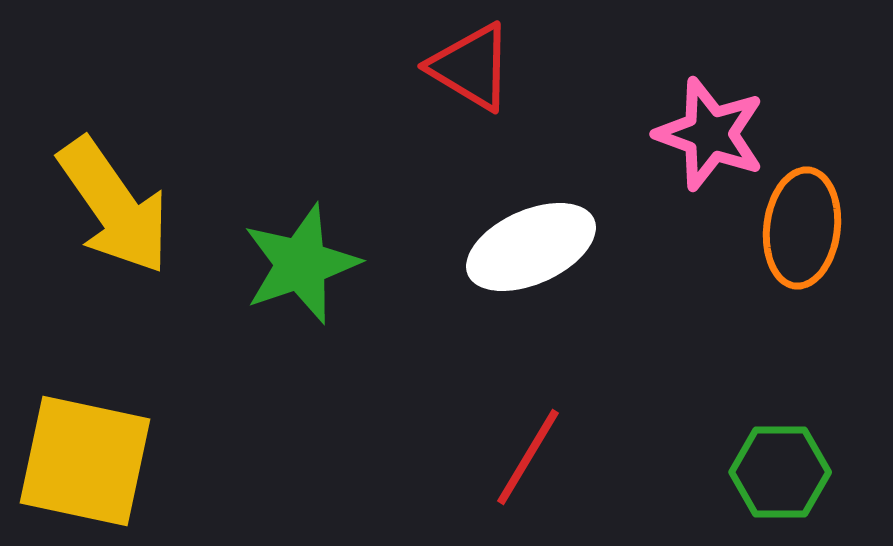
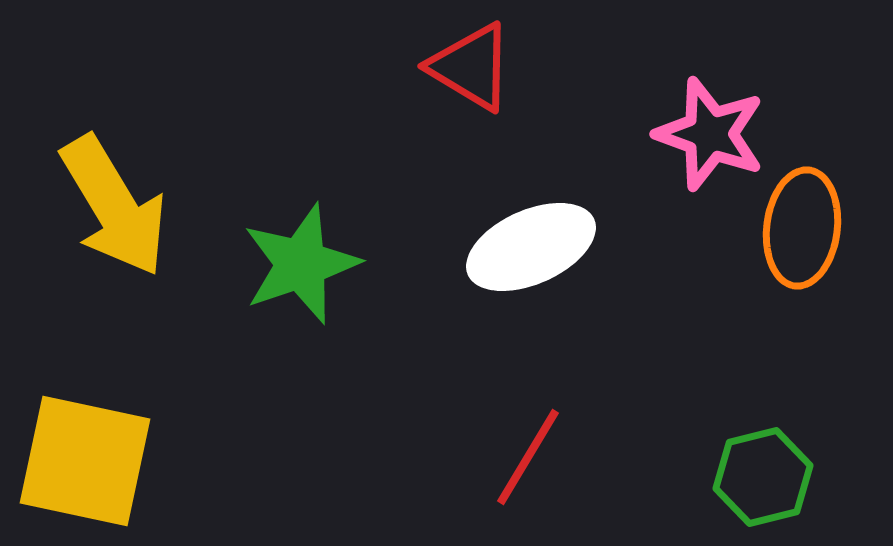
yellow arrow: rotated 4 degrees clockwise
green hexagon: moved 17 px left, 5 px down; rotated 14 degrees counterclockwise
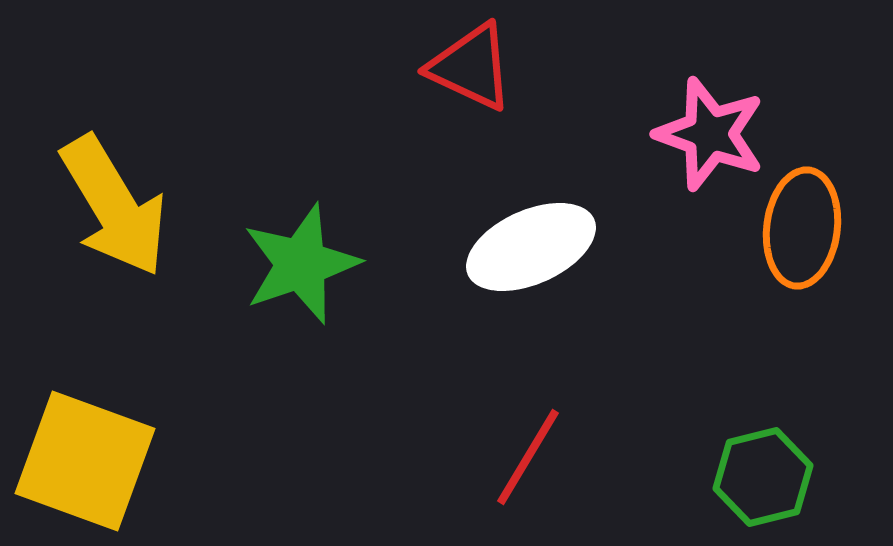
red triangle: rotated 6 degrees counterclockwise
yellow square: rotated 8 degrees clockwise
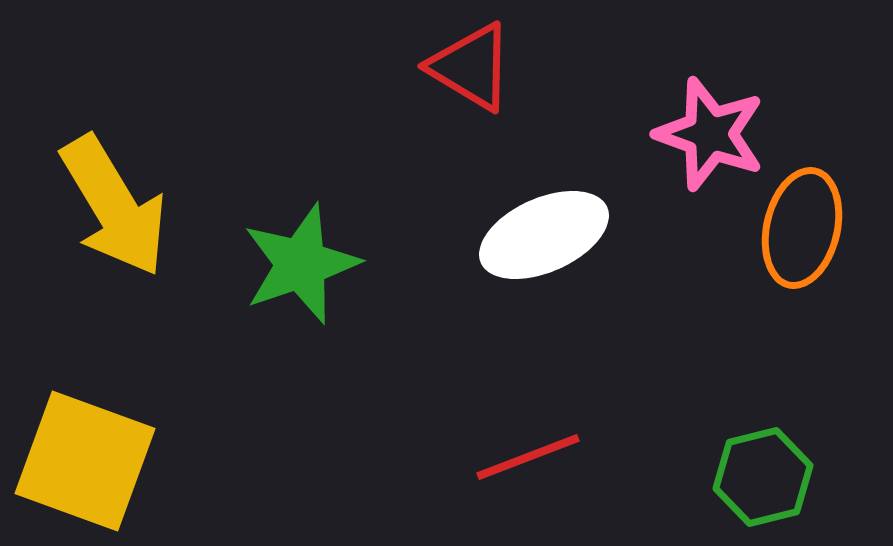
red triangle: rotated 6 degrees clockwise
orange ellipse: rotated 6 degrees clockwise
white ellipse: moved 13 px right, 12 px up
red line: rotated 38 degrees clockwise
